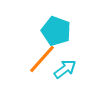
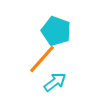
cyan arrow: moved 10 px left, 13 px down
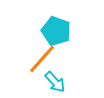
cyan arrow: rotated 85 degrees clockwise
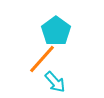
cyan pentagon: rotated 16 degrees clockwise
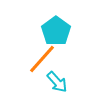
cyan arrow: moved 2 px right
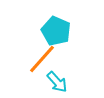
cyan pentagon: rotated 12 degrees counterclockwise
